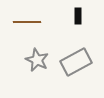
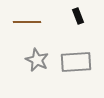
black rectangle: rotated 21 degrees counterclockwise
gray rectangle: rotated 24 degrees clockwise
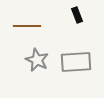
black rectangle: moved 1 px left, 1 px up
brown line: moved 4 px down
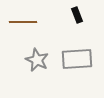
brown line: moved 4 px left, 4 px up
gray rectangle: moved 1 px right, 3 px up
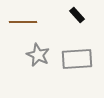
black rectangle: rotated 21 degrees counterclockwise
gray star: moved 1 px right, 5 px up
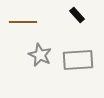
gray star: moved 2 px right
gray rectangle: moved 1 px right, 1 px down
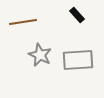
brown line: rotated 8 degrees counterclockwise
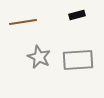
black rectangle: rotated 63 degrees counterclockwise
gray star: moved 1 px left, 2 px down
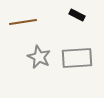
black rectangle: rotated 42 degrees clockwise
gray rectangle: moved 1 px left, 2 px up
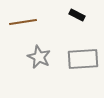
gray rectangle: moved 6 px right, 1 px down
